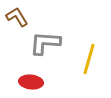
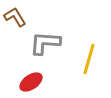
brown L-shape: moved 2 px left
red ellipse: rotated 40 degrees counterclockwise
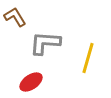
yellow line: moved 1 px left, 1 px up
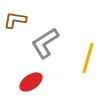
brown L-shape: moved 3 px down; rotated 50 degrees counterclockwise
gray L-shape: rotated 36 degrees counterclockwise
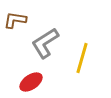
yellow line: moved 6 px left
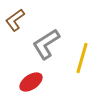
brown L-shape: rotated 45 degrees counterclockwise
gray L-shape: moved 1 px right, 1 px down
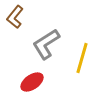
brown L-shape: moved 3 px up; rotated 15 degrees counterclockwise
red ellipse: moved 1 px right
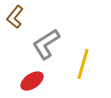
yellow line: moved 1 px right, 6 px down
red ellipse: moved 1 px up
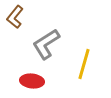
yellow line: moved 1 px right
red ellipse: rotated 40 degrees clockwise
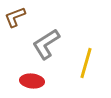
brown L-shape: rotated 30 degrees clockwise
yellow line: moved 2 px right, 1 px up
